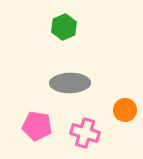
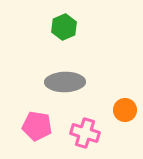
gray ellipse: moved 5 px left, 1 px up
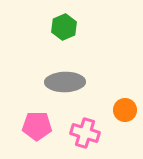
pink pentagon: rotated 8 degrees counterclockwise
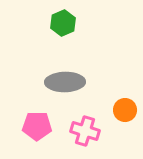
green hexagon: moved 1 px left, 4 px up
pink cross: moved 2 px up
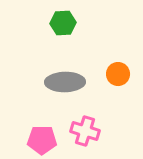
green hexagon: rotated 20 degrees clockwise
orange circle: moved 7 px left, 36 px up
pink pentagon: moved 5 px right, 14 px down
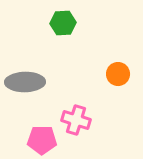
gray ellipse: moved 40 px left
pink cross: moved 9 px left, 11 px up
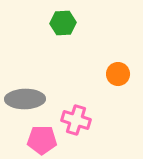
gray ellipse: moved 17 px down
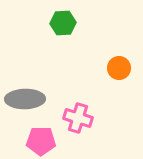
orange circle: moved 1 px right, 6 px up
pink cross: moved 2 px right, 2 px up
pink pentagon: moved 1 px left, 1 px down
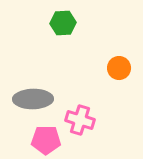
gray ellipse: moved 8 px right
pink cross: moved 2 px right, 2 px down
pink pentagon: moved 5 px right, 1 px up
